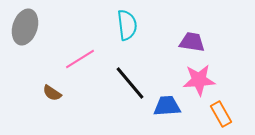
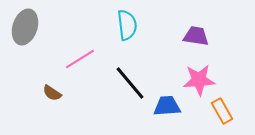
purple trapezoid: moved 4 px right, 6 px up
orange rectangle: moved 1 px right, 3 px up
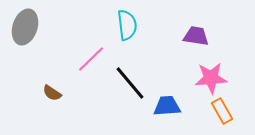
pink line: moved 11 px right; rotated 12 degrees counterclockwise
pink star: moved 12 px right, 2 px up
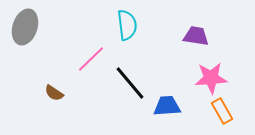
brown semicircle: moved 2 px right
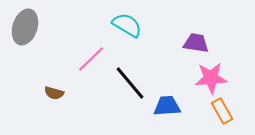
cyan semicircle: rotated 52 degrees counterclockwise
purple trapezoid: moved 7 px down
brown semicircle: rotated 18 degrees counterclockwise
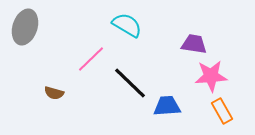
purple trapezoid: moved 2 px left, 1 px down
pink star: moved 2 px up
black line: rotated 6 degrees counterclockwise
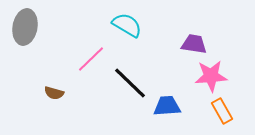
gray ellipse: rotated 8 degrees counterclockwise
